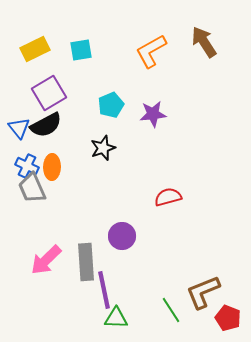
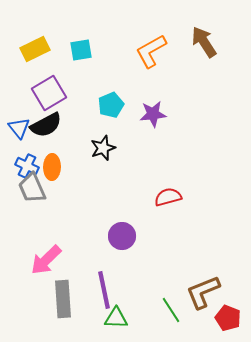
gray rectangle: moved 23 px left, 37 px down
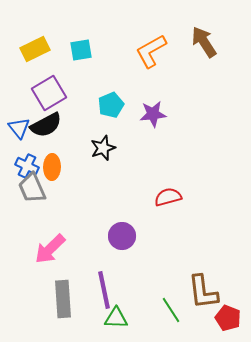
pink arrow: moved 4 px right, 11 px up
brown L-shape: rotated 75 degrees counterclockwise
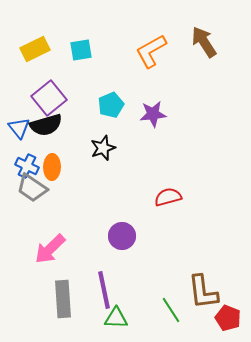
purple square: moved 5 px down; rotated 8 degrees counterclockwise
black semicircle: rotated 12 degrees clockwise
gray trapezoid: rotated 32 degrees counterclockwise
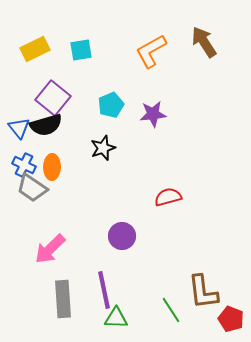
purple square: moved 4 px right; rotated 12 degrees counterclockwise
blue cross: moved 3 px left, 1 px up
red pentagon: moved 3 px right, 1 px down
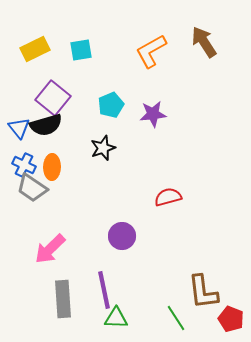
green line: moved 5 px right, 8 px down
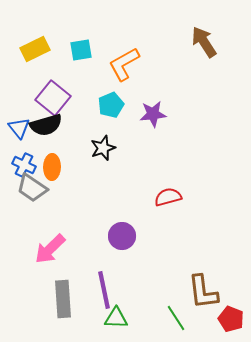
orange L-shape: moved 27 px left, 13 px down
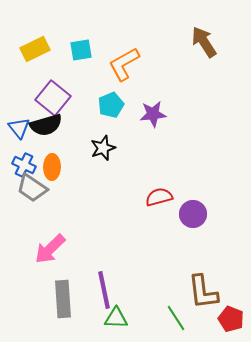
red semicircle: moved 9 px left
purple circle: moved 71 px right, 22 px up
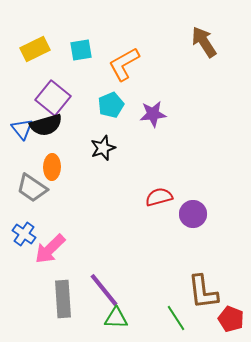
blue triangle: moved 3 px right, 1 px down
blue cross: moved 69 px down; rotated 10 degrees clockwise
purple line: rotated 27 degrees counterclockwise
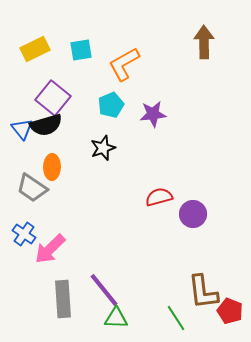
brown arrow: rotated 32 degrees clockwise
red pentagon: moved 1 px left, 8 px up
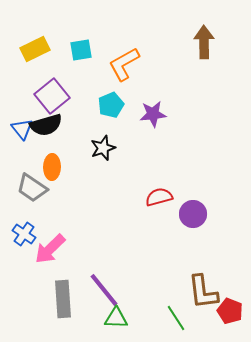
purple square: moved 1 px left, 2 px up; rotated 12 degrees clockwise
